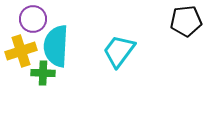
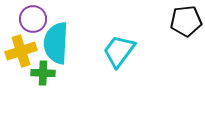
cyan semicircle: moved 3 px up
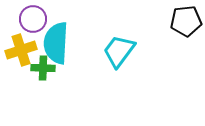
yellow cross: moved 1 px up
green cross: moved 5 px up
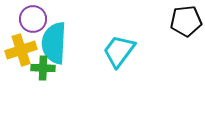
cyan semicircle: moved 2 px left
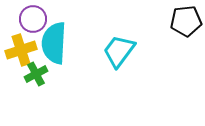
green cross: moved 7 px left, 6 px down; rotated 30 degrees counterclockwise
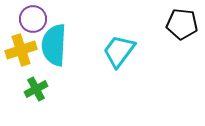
black pentagon: moved 4 px left, 3 px down; rotated 12 degrees clockwise
cyan semicircle: moved 2 px down
green cross: moved 15 px down
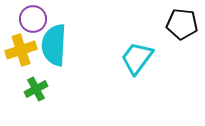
cyan trapezoid: moved 18 px right, 7 px down
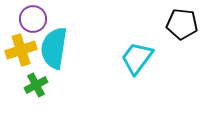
cyan semicircle: moved 3 px down; rotated 6 degrees clockwise
green cross: moved 4 px up
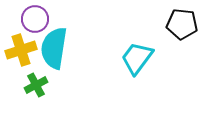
purple circle: moved 2 px right
